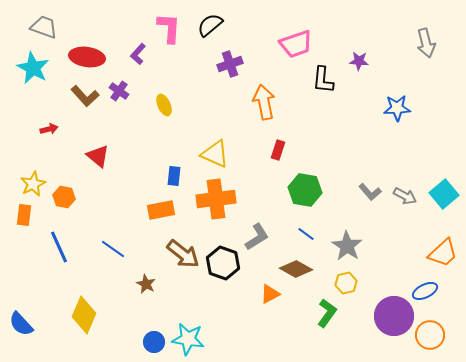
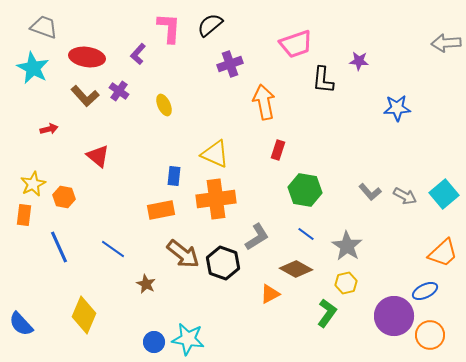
gray arrow at (426, 43): moved 20 px right; rotated 100 degrees clockwise
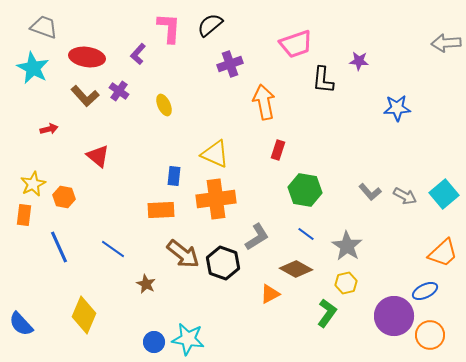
orange rectangle at (161, 210): rotated 8 degrees clockwise
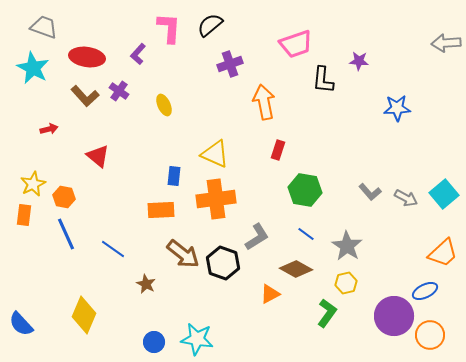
gray arrow at (405, 196): moved 1 px right, 2 px down
blue line at (59, 247): moved 7 px right, 13 px up
cyan star at (188, 339): moved 9 px right
